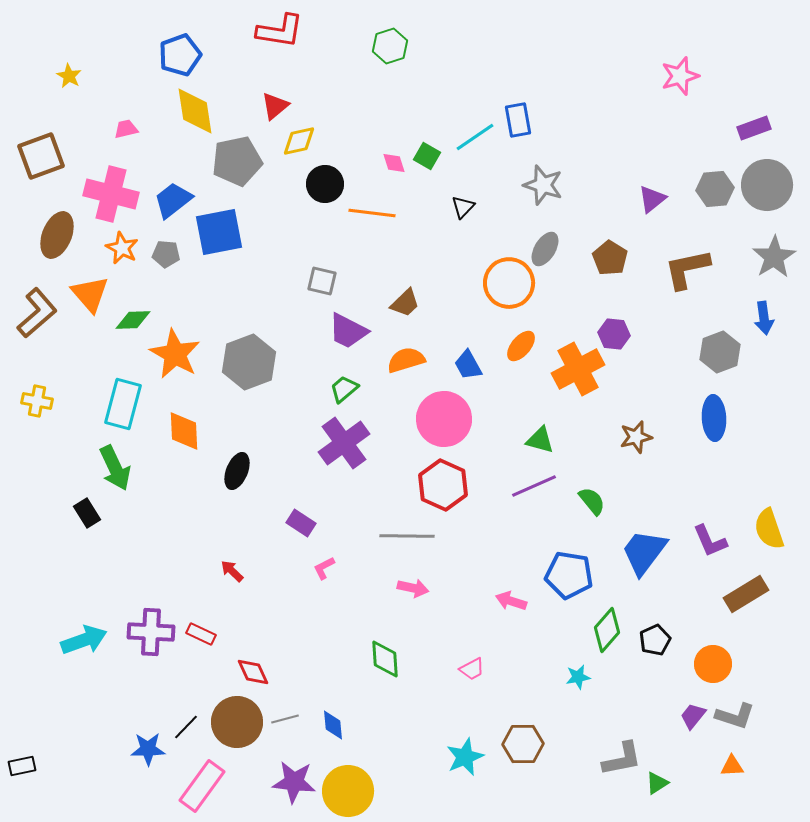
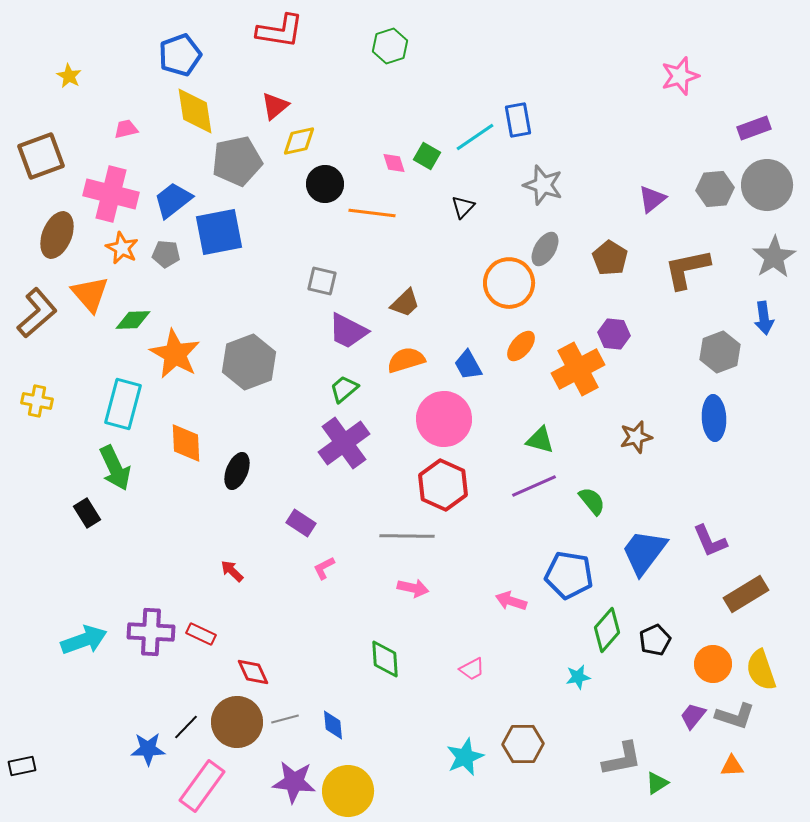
orange diamond at (184, 431): moved 2 px right, 12 px down
yellow semicircle at (769, 529): moved 8 px left, 141 px down
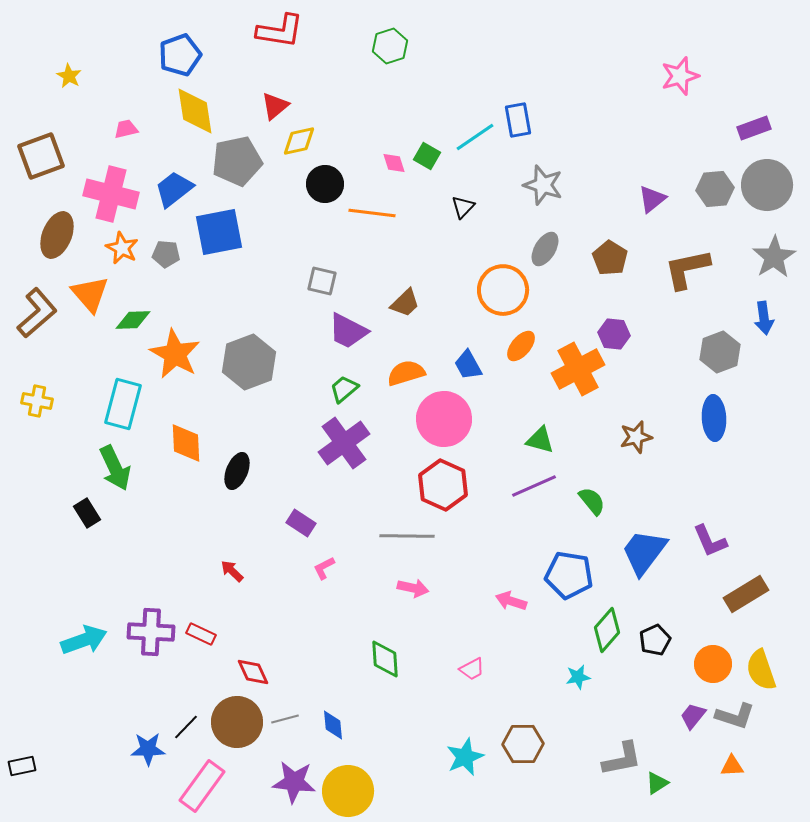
blue trapezoid at (173, 200): moved 1 px right, 11 px up
orange circle at (509, 283): moved 6 px left, 7 px down
orange semicircle at (406, 360): moved 13 px down
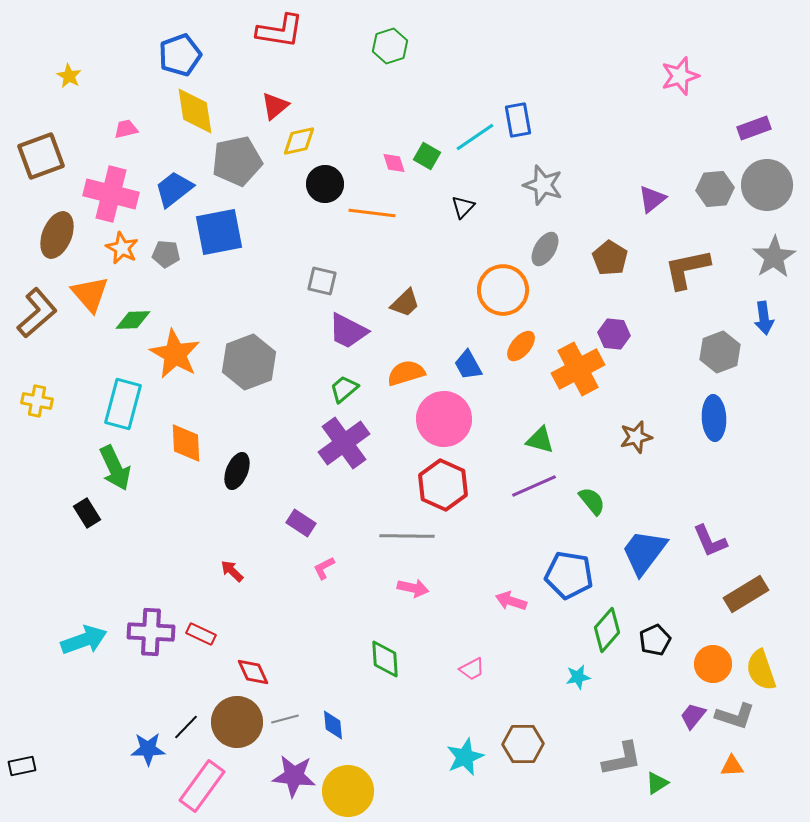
purple star at (294, 782): moved 6 px up
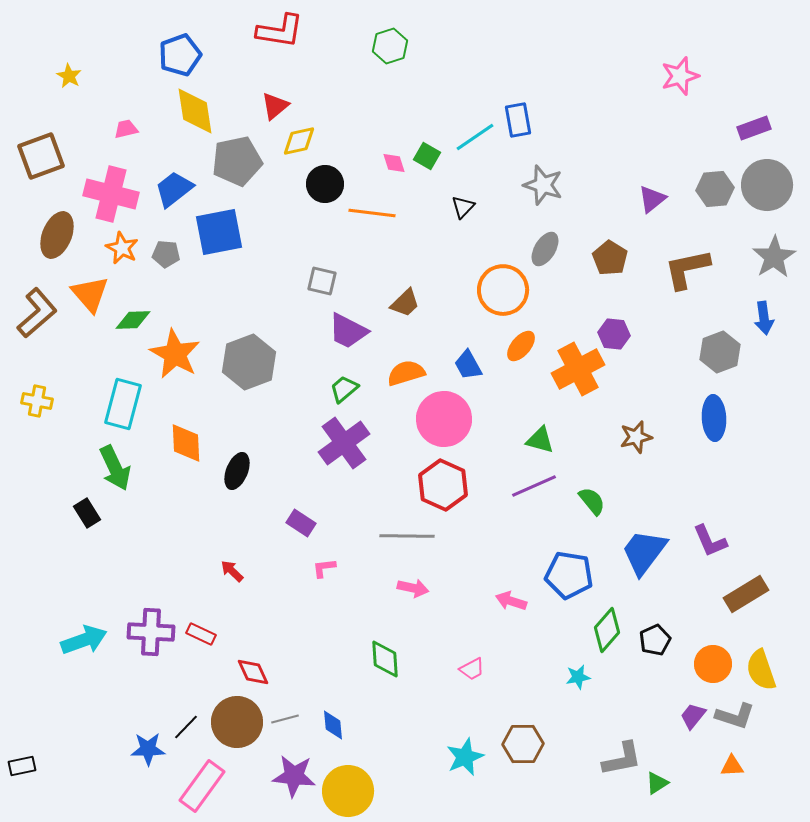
pink L-shape at (324, 568): rotated 20 degrees clockwise
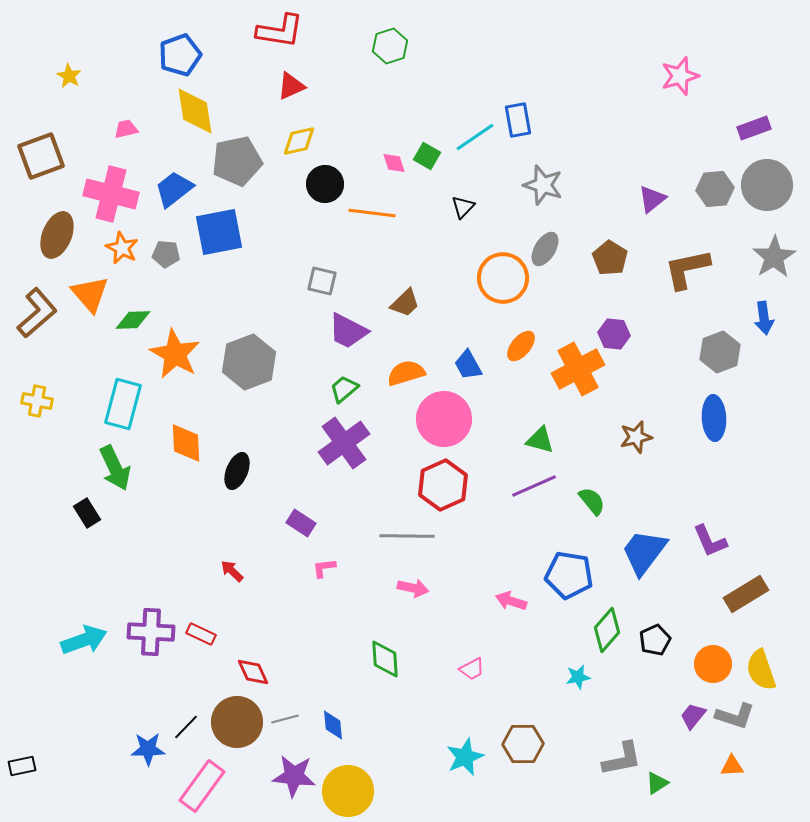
red triangle at (275, 106): moved 16 px right, 20 px up; rotated 16 degrees clockwise
orange circle at (503, 290): moved 12 px up
red hexagon at (443, 485): rotated 12 degrees clockwise
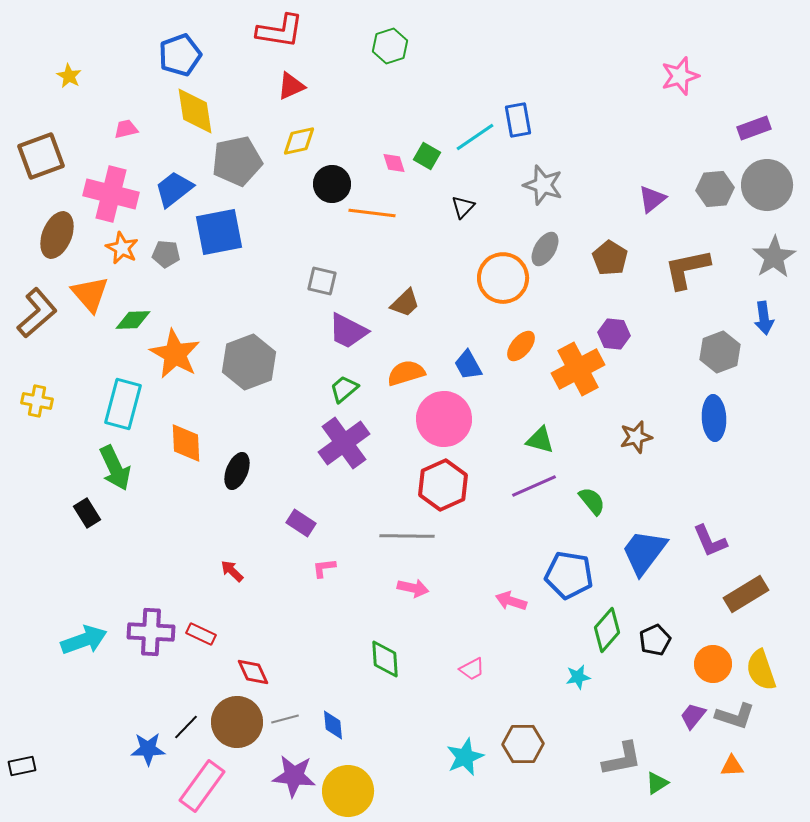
black circle at (325, 184): moved 7 px right
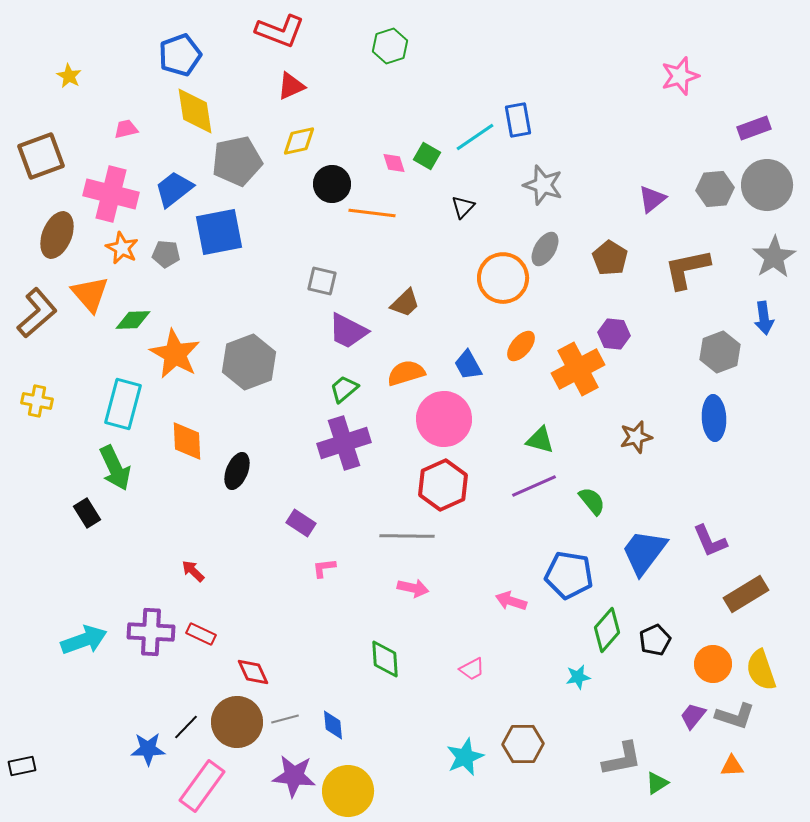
red L-shape at (280, 31): rotated 12 degrees clockwise
orange diamond at (186, 443): moved 1 px right, 2 px up
purple cross at (344, 443): rotated 18 degrees clockwise
red arrow at (232, 571): moved 39 px left
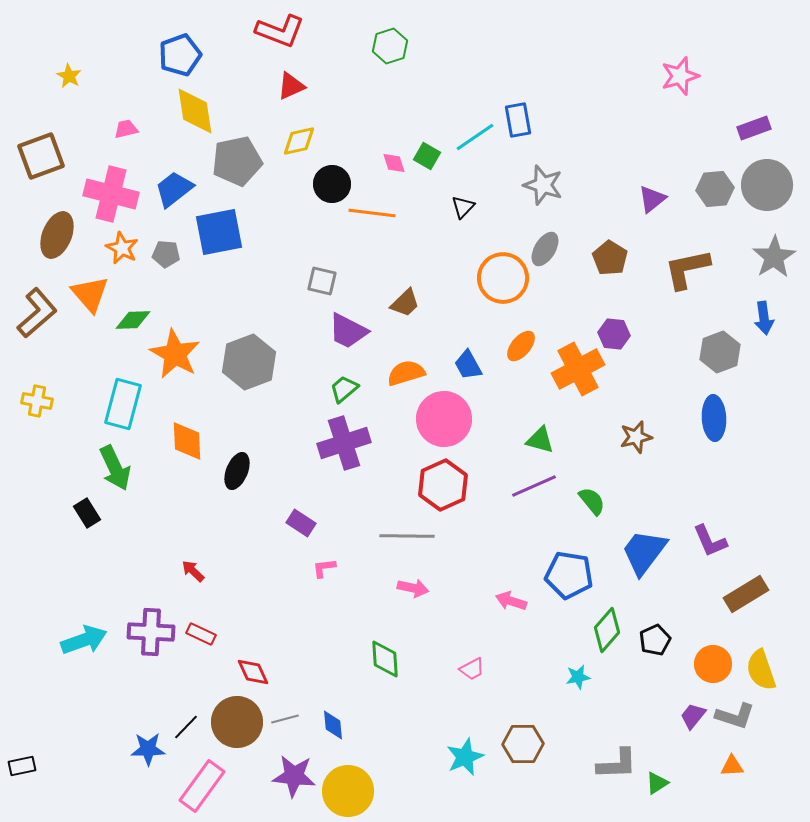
gray L-shape at (622, 759): moved 5 px left, 5 px down; rotated 9 degrees clockwise
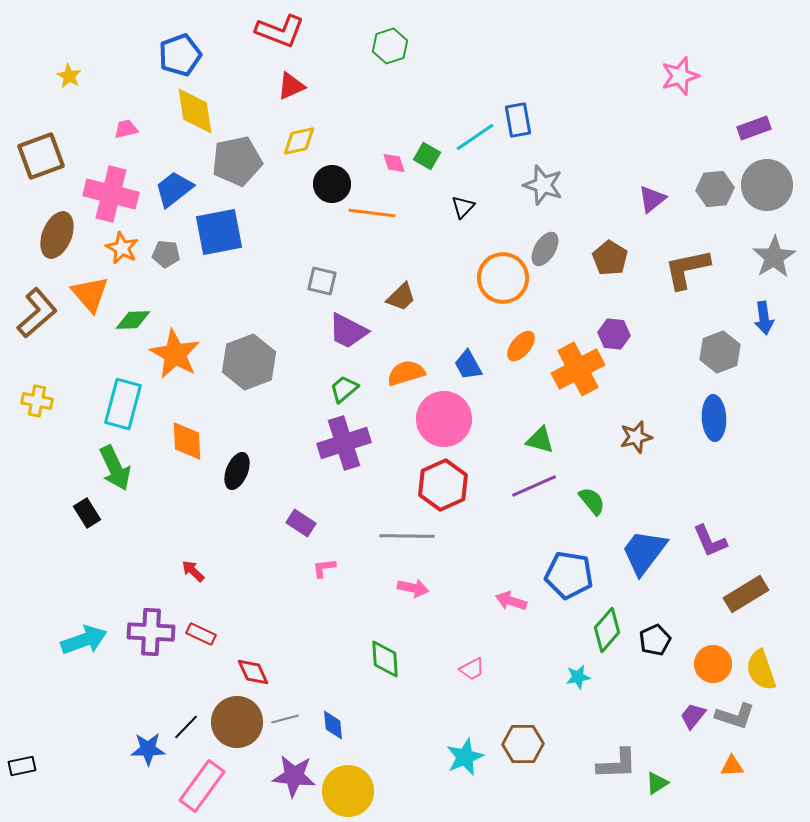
brown trapezoid at (405, 303): moved 4 px left, 6 px up
